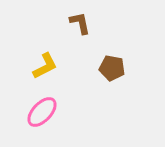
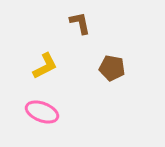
pink ellipse: rotated 68 degrees clockwise
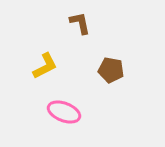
brown pentagon: moved 1 px left, 2 px down
pink ellipse: moved 22 px right
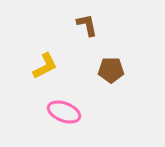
brown L-shape: moved 7 px right, 2 px down
brown pentagon: rotated 10 degrees counterclockwise
